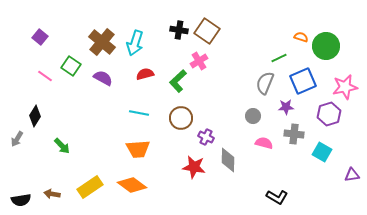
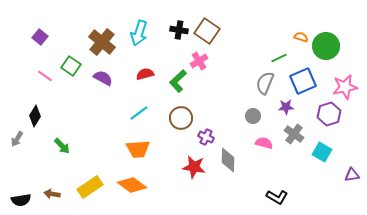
cyan arrow: moved 4 px right, 10 px up
cyan line: rotated 48 degrees counterclockwise
gray cross: rotated 30 degrees clockwise
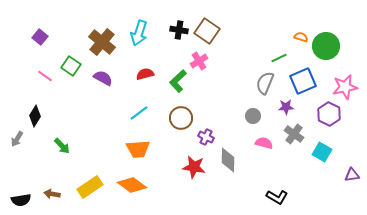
purple hexagon: rotated 15 degrees counterclockwise
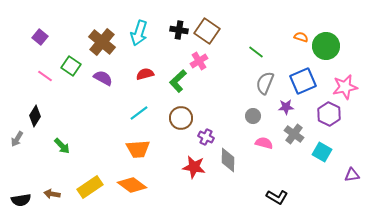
green line: moved 23 px left, 6 px up; rotated 63 degrees clockwise
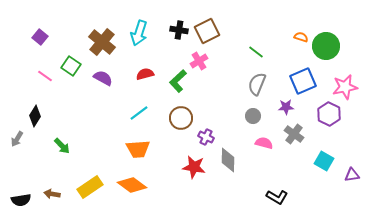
brown square: rotated 30 degrees clockwise
gray semicircle: moved 8 px left, 1 px down
cyan square: moved 2 px right, 9 px down
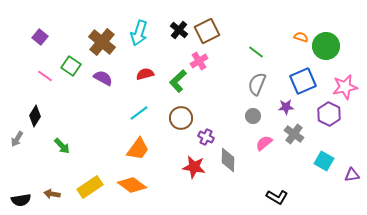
black cross: rotated 30 degrees clockwise
pink semicircle: rotated 54 degrees counterclockwise
orange trapezoid: rotated 50 degrees counterclockwise
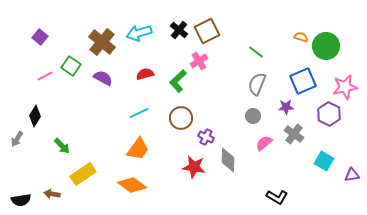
cyan arrow: rotated 55 degrees clockwise
pink line: rotated 63 degrees counterclockwise
cyan line: rotated 12 degrees clockwise
yellow rectangle: moved 7 px left, 13 px up
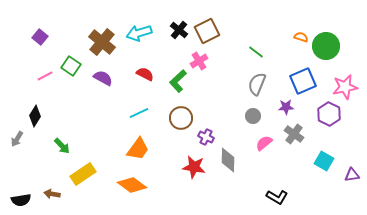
red semicircle: rotated 42 degrees clockwise
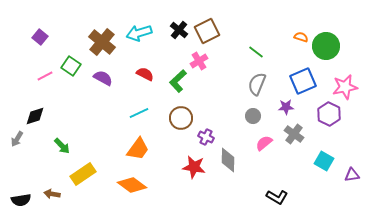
black diamond: rotated 40 degrees clockwise
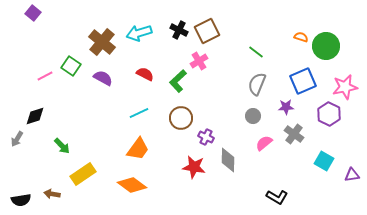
black cross: rotated 12 degrees counterclockwise
purple square: moved 7 px left, 24 px up
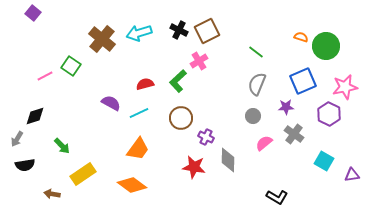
brown cross: moved 3 px up
red semicircle: moved 10 px down; rotated 42 degrees counterclockwise
purple semicircle: moved 8 px right, 25 px down
black semicircle: moved 4 px right, 35 px up
